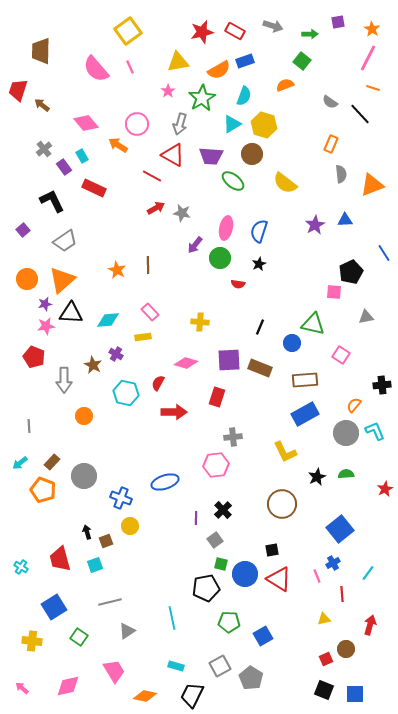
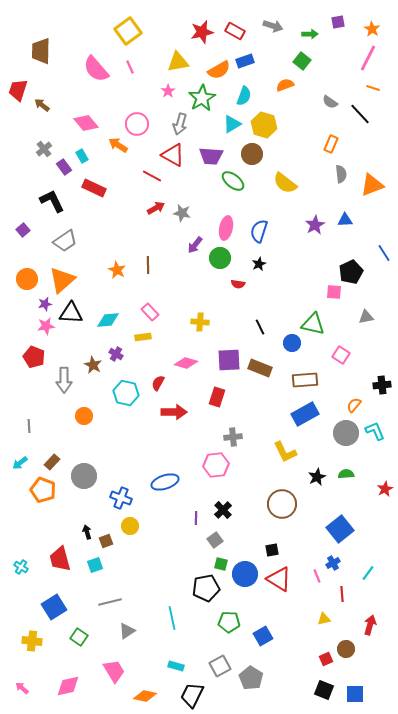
black line at (260, 327): rotated 49 degrees counterclockwise
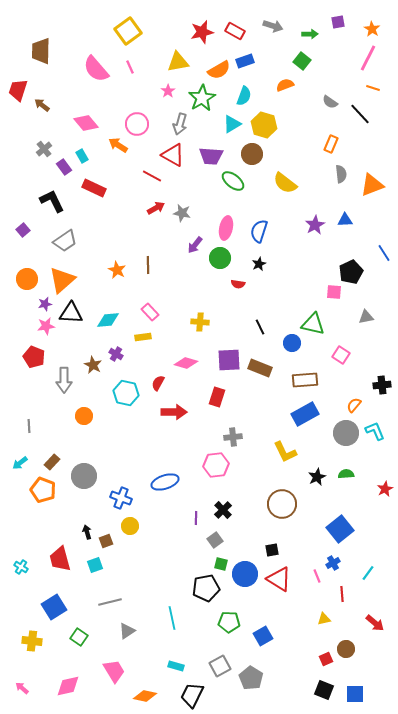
red arrow at (370, 625): moved 5 px right, 2 px up; rotated 114 degrees clockwise
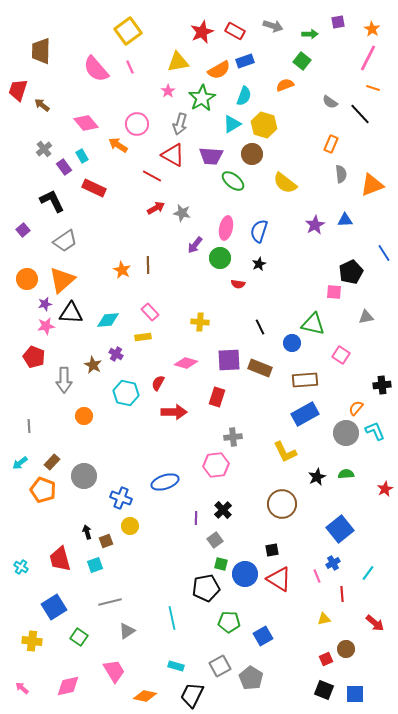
red star at (202, 32): rotated 10 degrees counterclockwise
orange star at (117, 270): moved 5 px right
orange semicircle at (354, 405): moved 2 px right, 3 px down
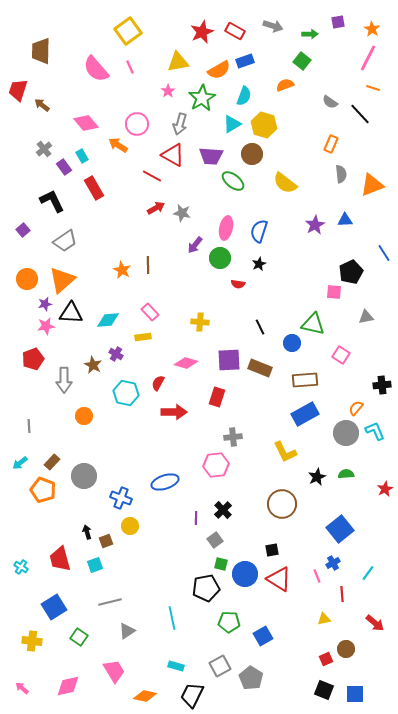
red rectangle at (94, 188): rotated 35 degrees clockwise
red pentagon at (34, 357): moved 1 px left, 2 px down; rotated 30 degrees clockwise
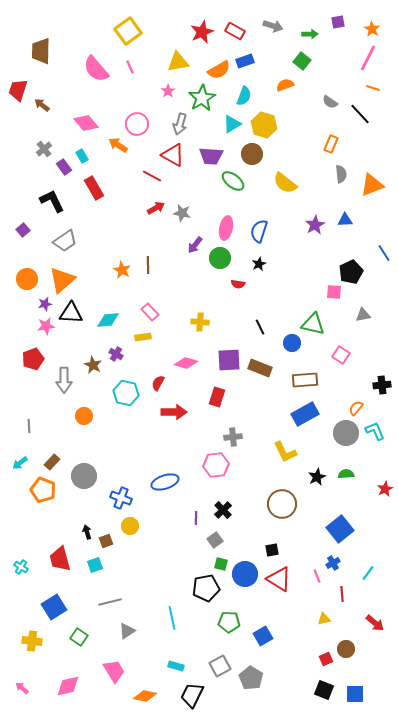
gray triangle at (366, 317): moved 3 px left, 2 px up
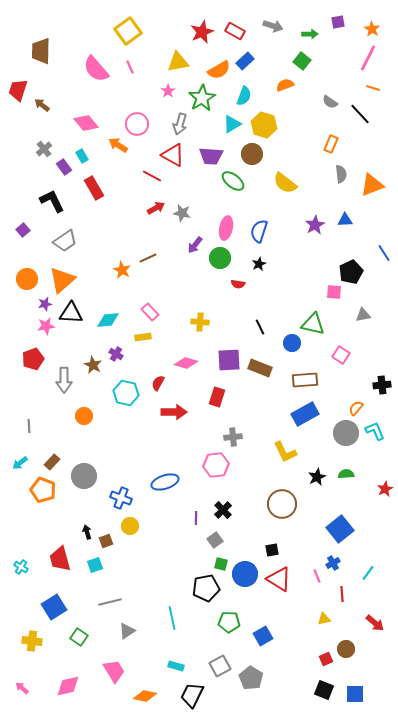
blue rectangle at (245, 61): rotated 24 degrees counterclockwise
brown line at (148, 265): moved 7 px up; rotated 66 degrees clockwise
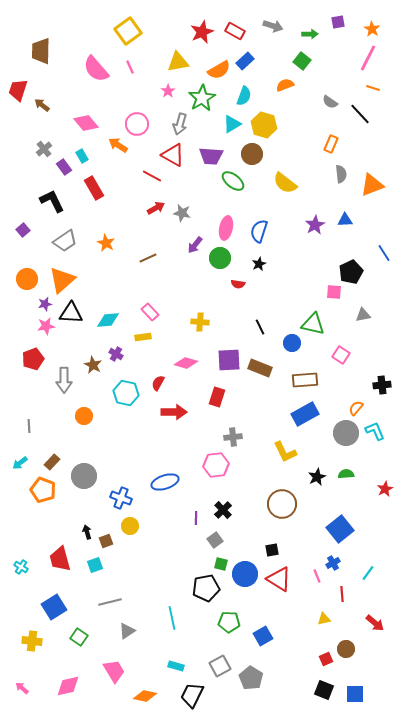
orange star at (122, 270): moved 16 px left, 27 px up
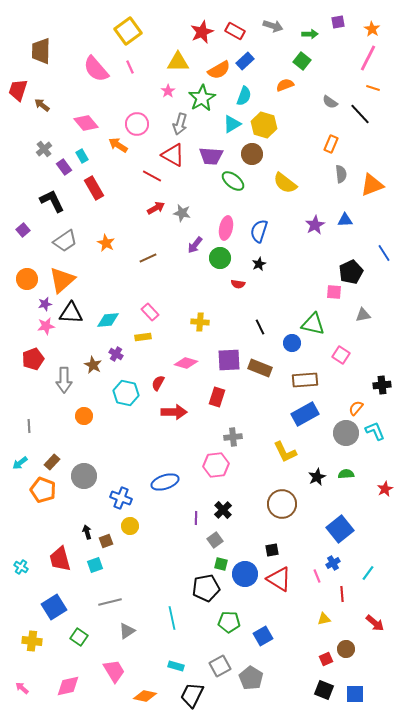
yellow triangle at (178, 62): rotated 10 degrees clockwise
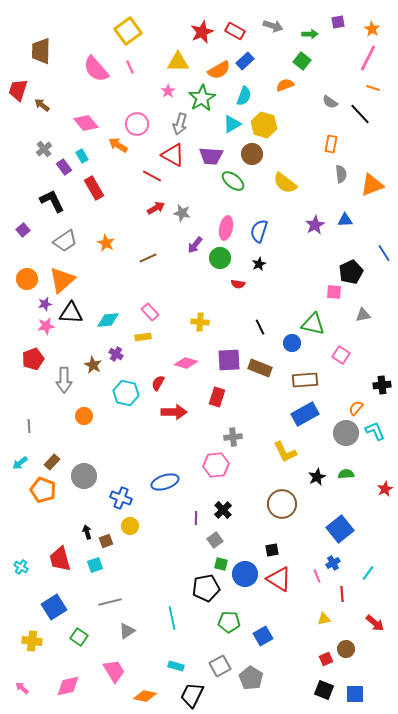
orange rectangle at (331, 144): rotated 12 degrees counterclockwise
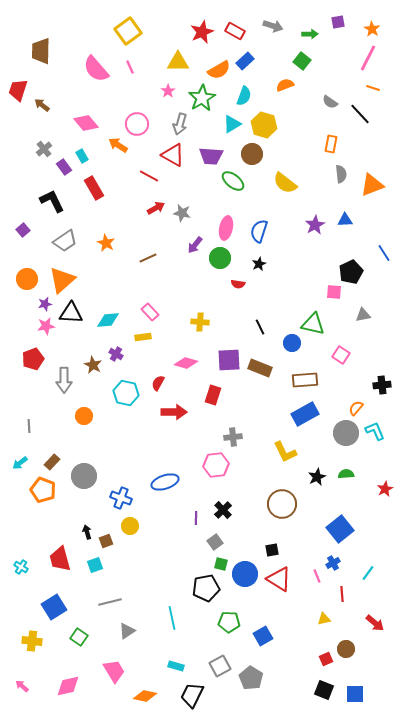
red line at (152, 176): moved 3 px left
red rectangle at (217, 397): moved 4 px left, 2 px up
gray square at (215, 540): moved 2 px down
pink arrow at (22, 688): moved 2 px up
